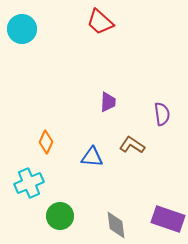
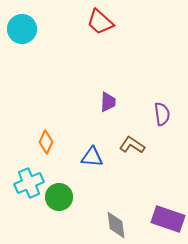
green circle: moved 1 px left, 19 px up
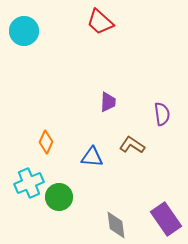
cyan circle: moved 2 px right, 2 px down
purple rectangle: moved 2 px left; rotated 36 degrees clockwise
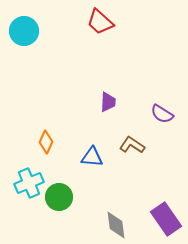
purple semicircle: rotated 130 degrees clockwise
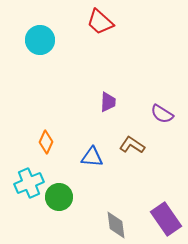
cyan circle: moved 16 px right, 9 px down
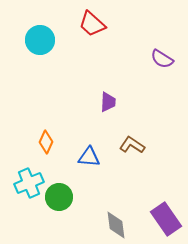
red trapezoid: moved 8 px left, 2 px down
purple semicircle: moved 55 px up
blue triangle: moved 3 px left
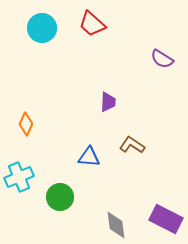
cyan circle: moved 2 px right, 12 px up
orange diamond: moved 20 px left, 18 px up
cyan cross: moved 10 px left, 6 px up
green circle: moved 1 px right
purple rectangle: rotated 28 degrees counterclockwise
